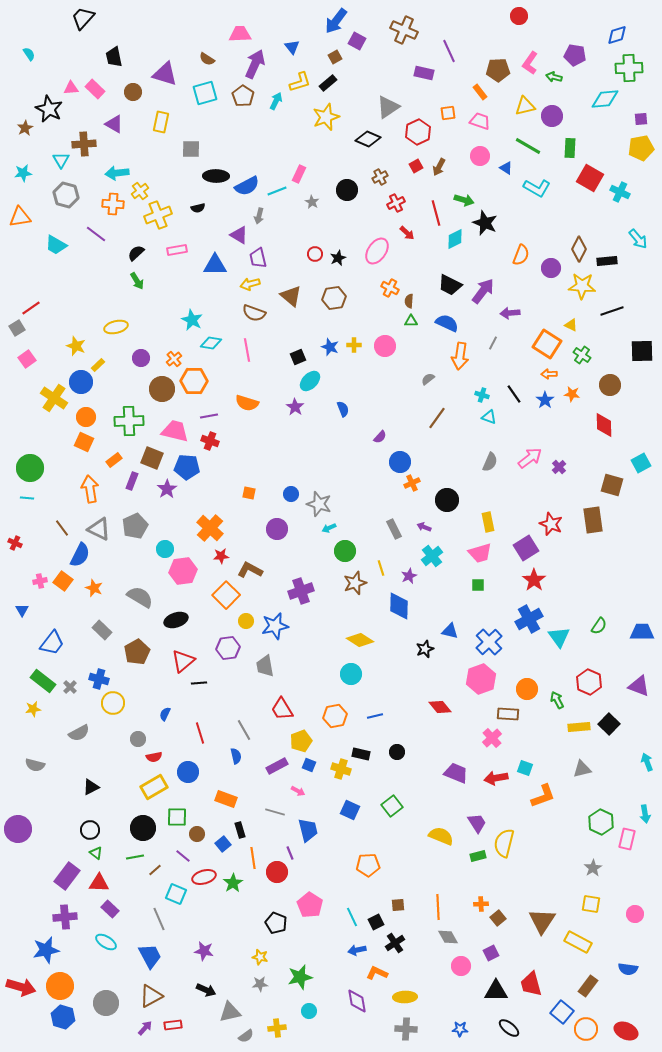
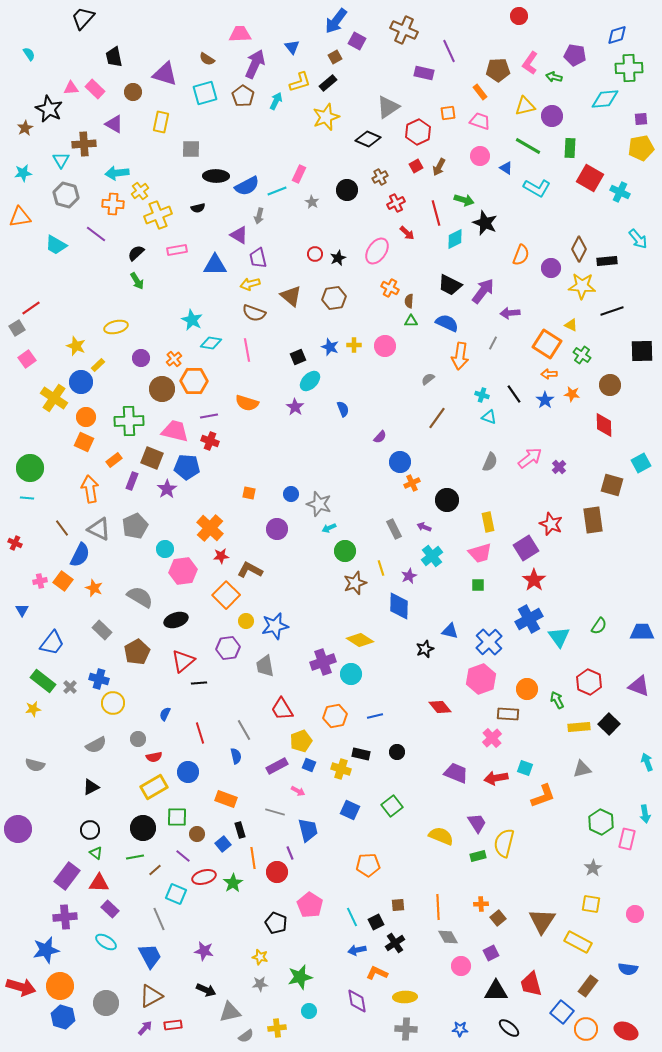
purple cross at (301, 591): moved 22 px right, 71 px down
gray semicircle at (79, 733): moved 17 px right, 12 px down
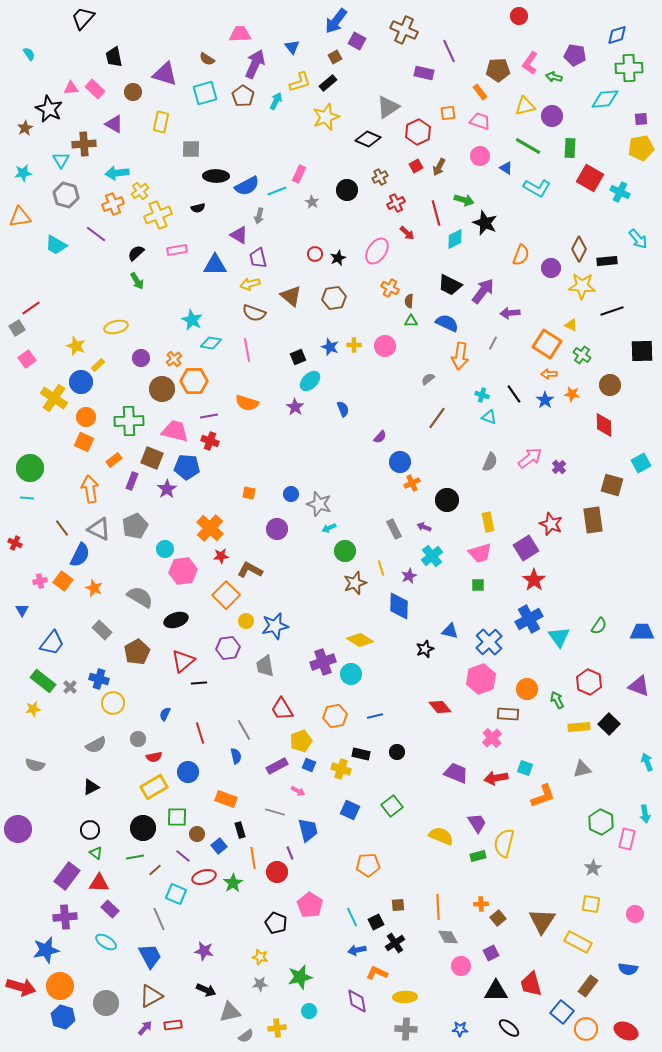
orange cross at (113, 204): rotated 25 degrees counterclockwise
blue square at (223, 844): moved 4 px left, 2 px down
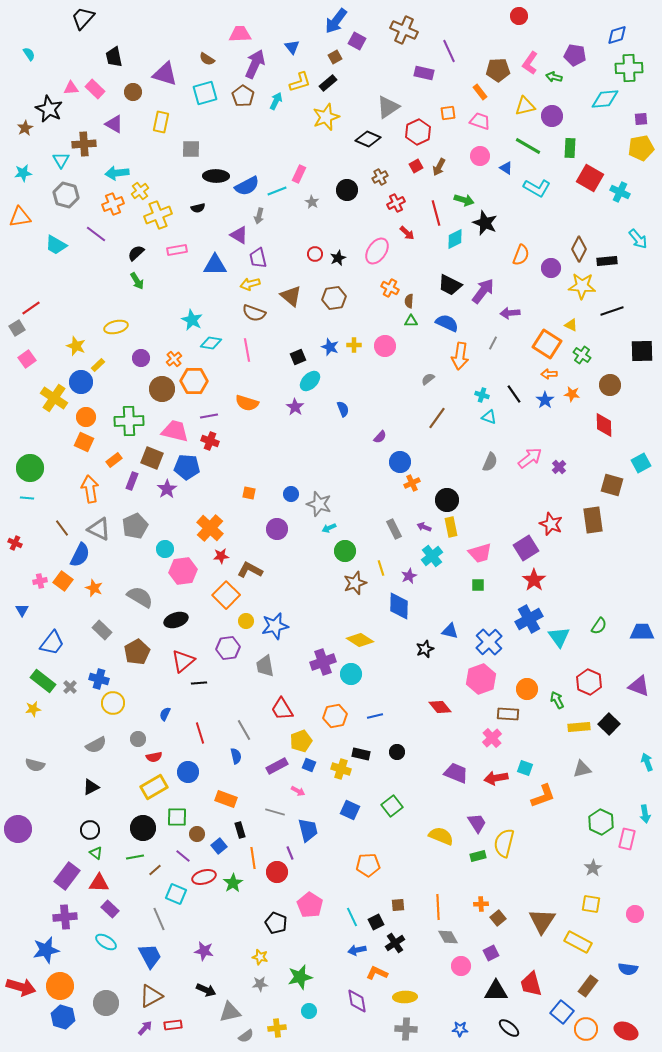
yellow rectangle at (488, 522): moved 37 px left, 5 px down
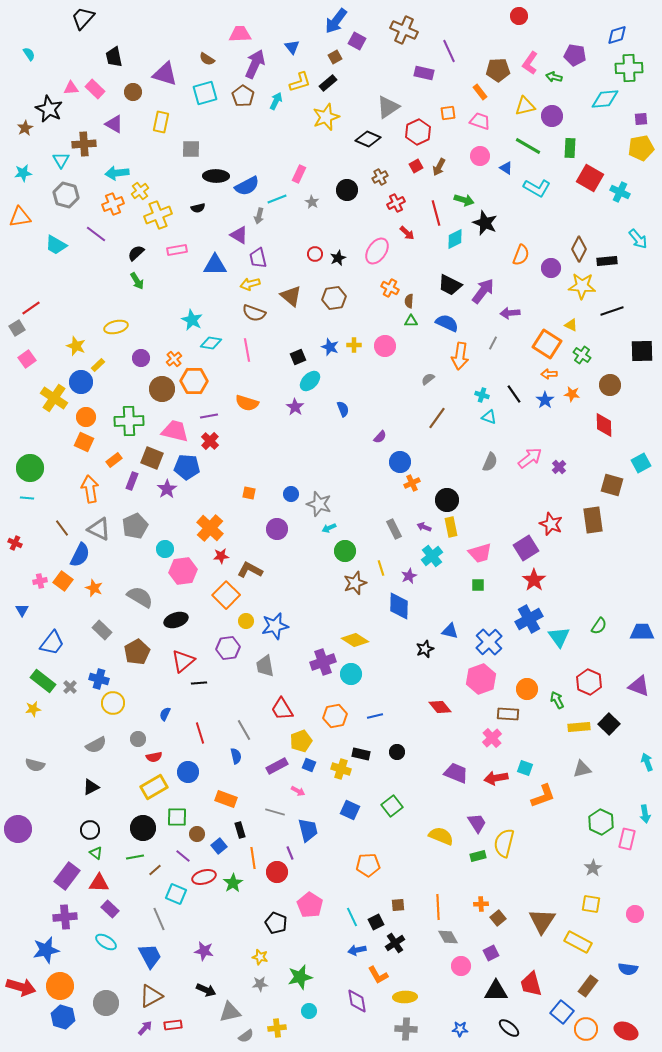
cyan line at (277, 191): moved 8 px down
red cross at (210, 441): rotated 24 degrees clockwise
yellow diamond at (360, 640): moved 5 px left
orange L-shape at (377, 973): moved 1 px right, 2 px down; rotated 145 degrees counterclockwise
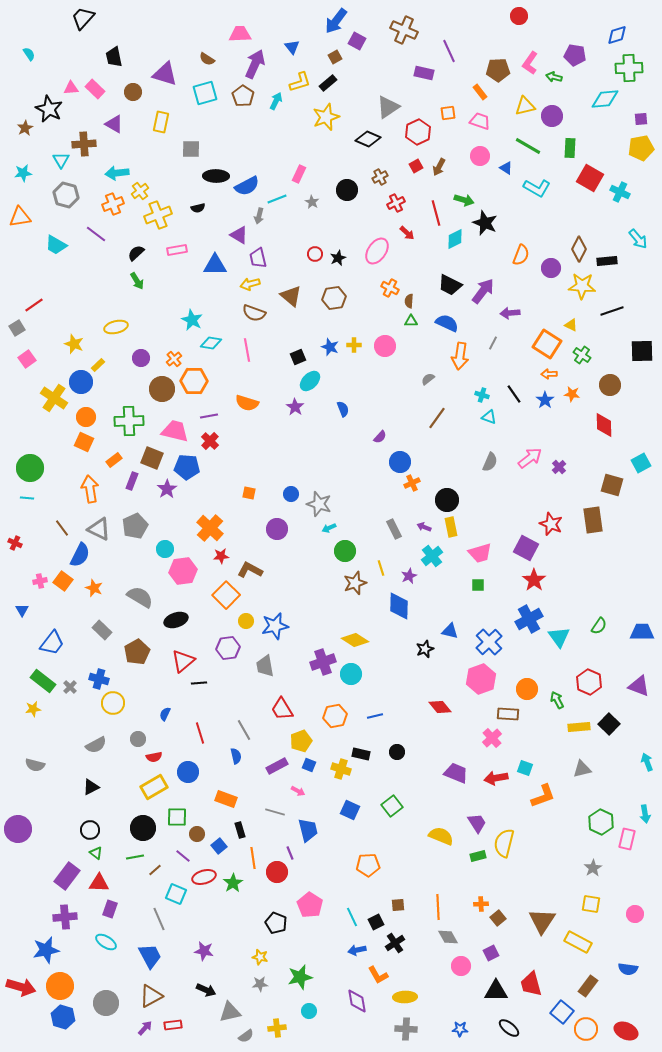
red line at (31, 308): moved 3 px right, 3 px up
yellow star at (76, 346): moved 2 px left, 2 px up
purple square at (526, 548): rotated 30 degrees counterclockwise
purple rectangle at (110, 909): rotated 66 degrees clockwise
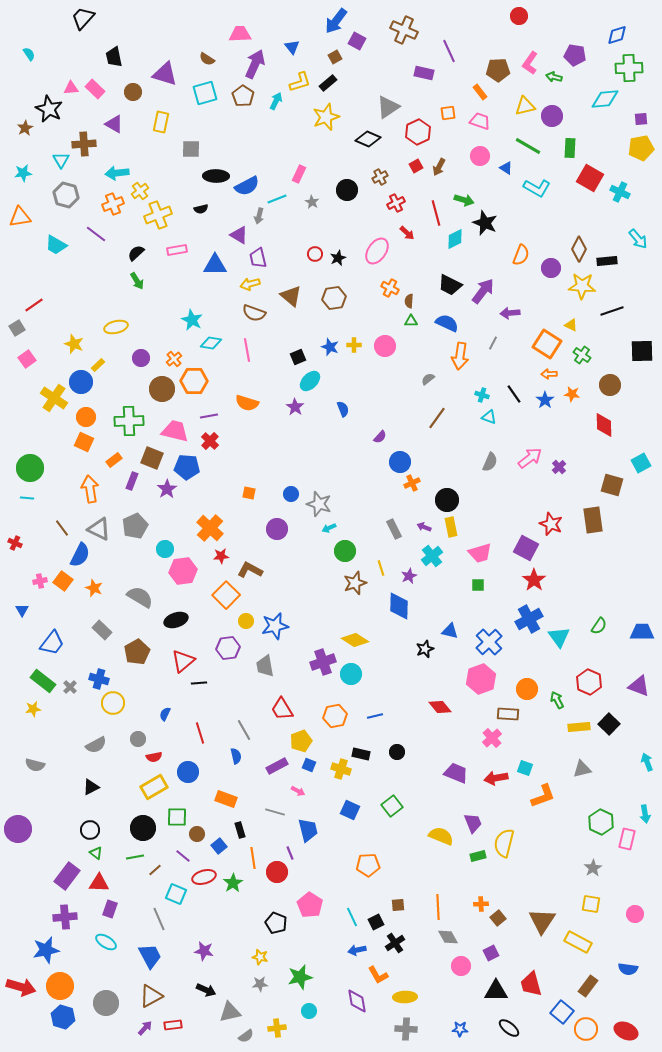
black semicircle at (198, 208): moved 3 px right, 1 px down
purple trapezoid at (477, 823): moved 4 px left; rotated 10 degrees clockwise
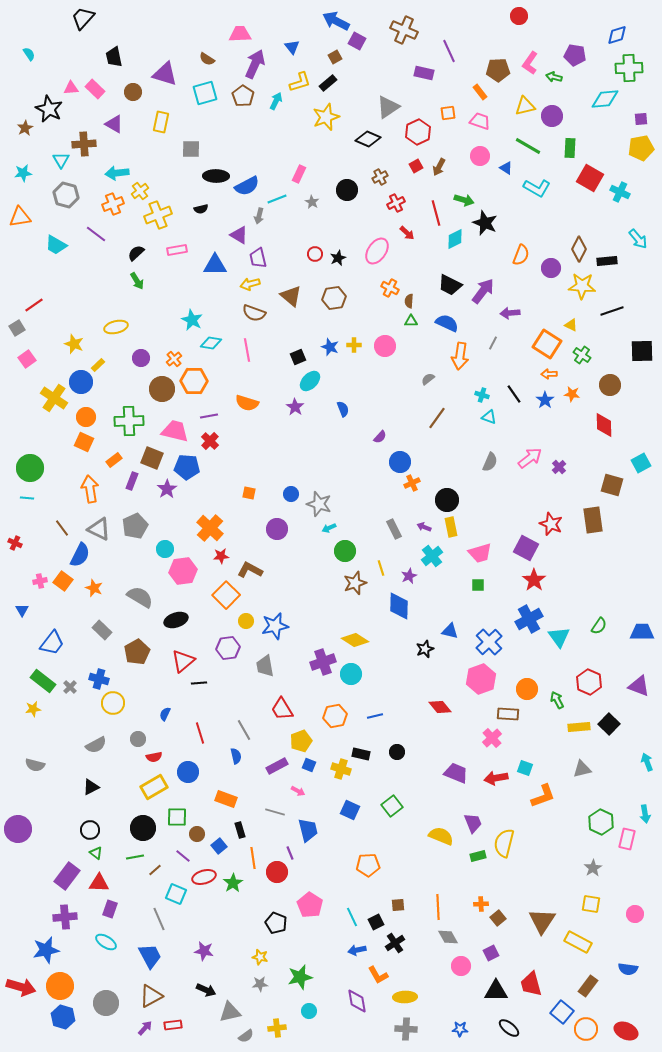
blue arrow at (336, 21): rotated 80 degrees clockwise
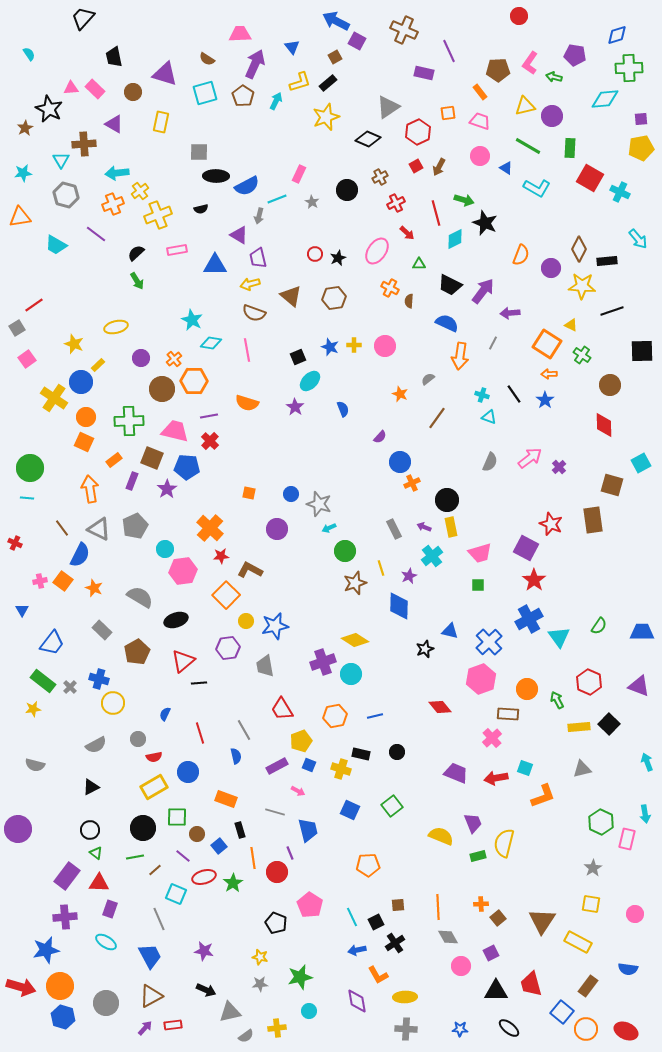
gray square at (191, 149): moved 8 px right, 3 px down
green triangle at (411, 321): moved 8 px right, 57 px up
orange star at (572, 394): moved 172 px left; rotated 14 degrees clockwise
